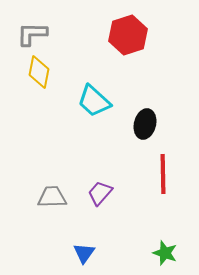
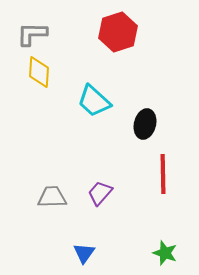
red hexagon: moved 10 px left, 3 px up
yellow diamond: rotated 8 degrees counterclockwise
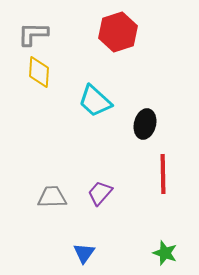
gray L-shape: moved 1 px right
cyan trapezoid: moved 1 px right
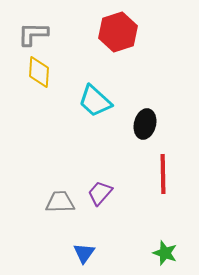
gray trapezoid: moved 8 px right, 5 px down
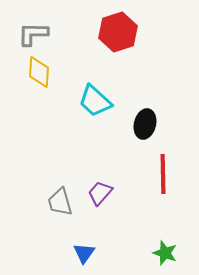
gray trapezoid: rotated 104 degrees counterclockwise
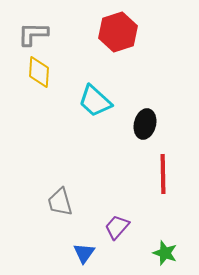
purple trapezoid: moved 17 px right, 34 px down
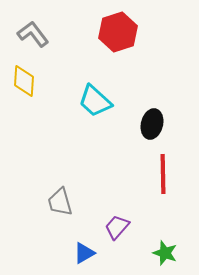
gray L-shape: rotated 52 degrees clockwise
yellow diamond: moved 15 px left, 9 px down
black ellipse: moved 7 px right
blue triangle: rotated 25 degrees clockwise
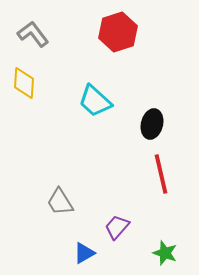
yellow diamond: moved 2 px down
red line: moved 2 px left; rotated 12 degrees counterclockwise
gray trapezoid: rotated 16 degrees counterclockwise
